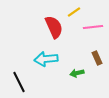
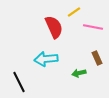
pink line: rotated 18 degrees clockwise
green arrow: moved 2 px right
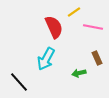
cyan arrow: rotated 55 degrees counterclockwise
black line: rotated 15 degrees counterclockwise
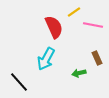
pink line: moved 2 px up
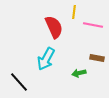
yellow line: rotated 48 degrees counterclockwise
brown rectangle: rotated 56 degrees counterclockwise
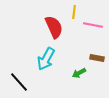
green arrow: rotated 16 degrees counterclockwise
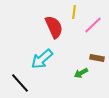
pink line: rotated 54 degrees counterclockwise
cyan arrow: moved 4 px left; rotated 20 degrees clockwise
green arrow: moved 2 px right
black line: moved 1 px right, 1 px down
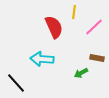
pink line: moved 1 px right, 2 px down
cyan arrow: rotated 45 degrees clockwise
black line: moved 4 px left
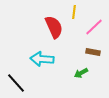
brown rectangle: moved 4 px left, 6 px up
